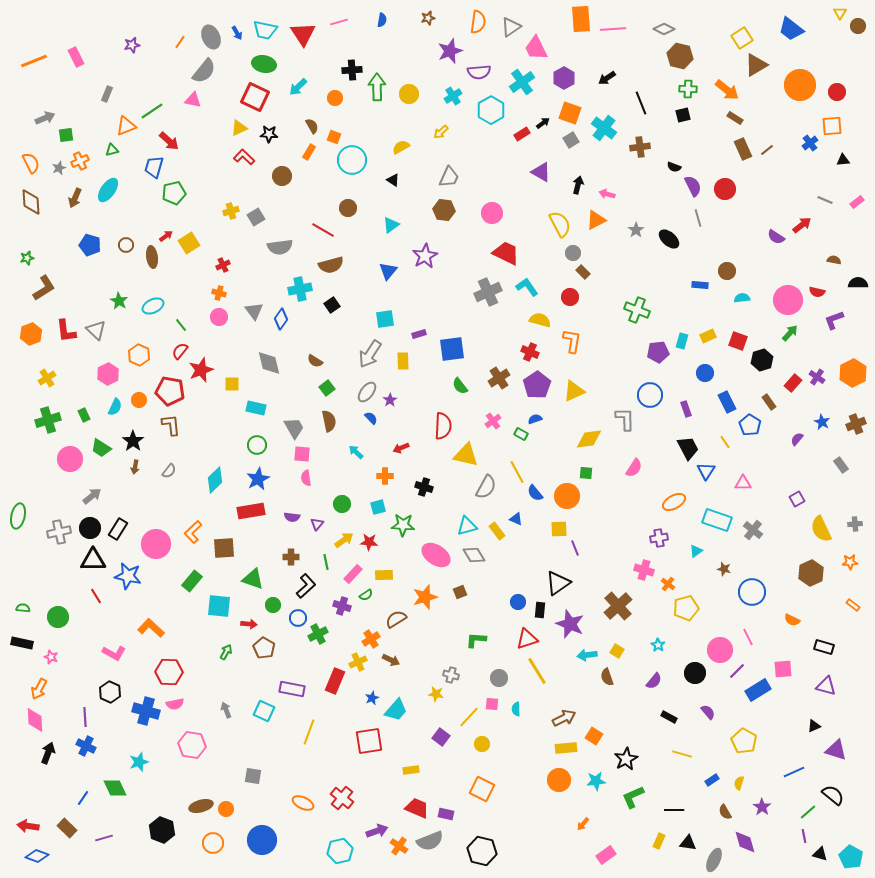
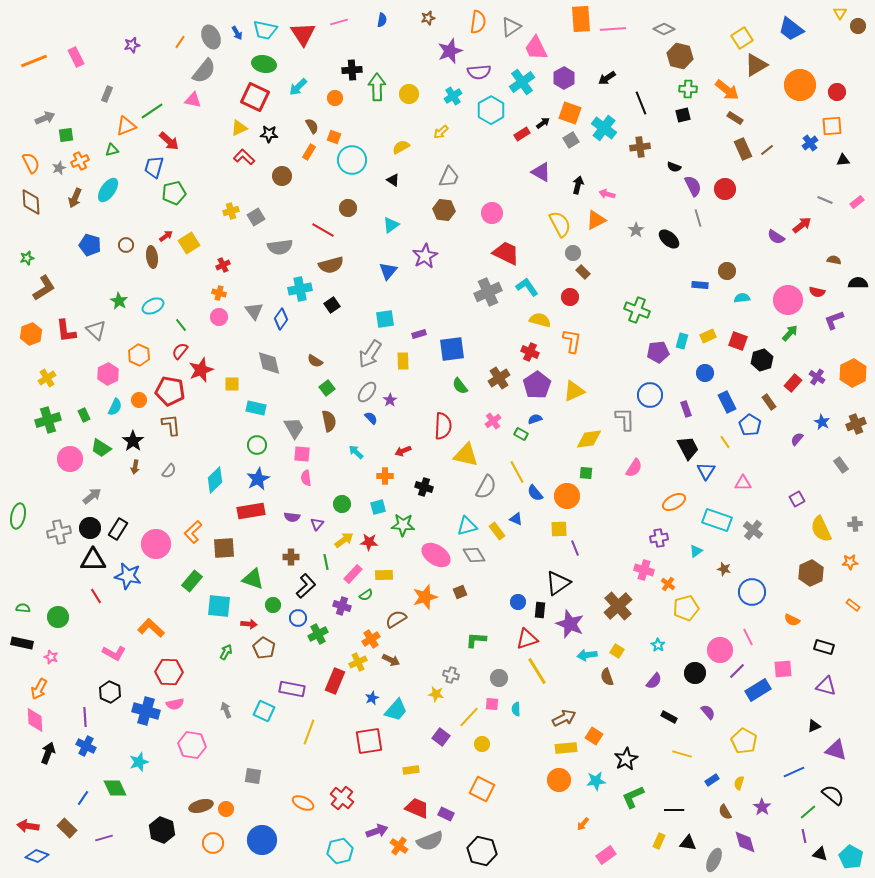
red arrow at (401, 448): moved 2 px right, 3 px down
purple rectangle at (446, 814): rotated 14 degrees clockwise
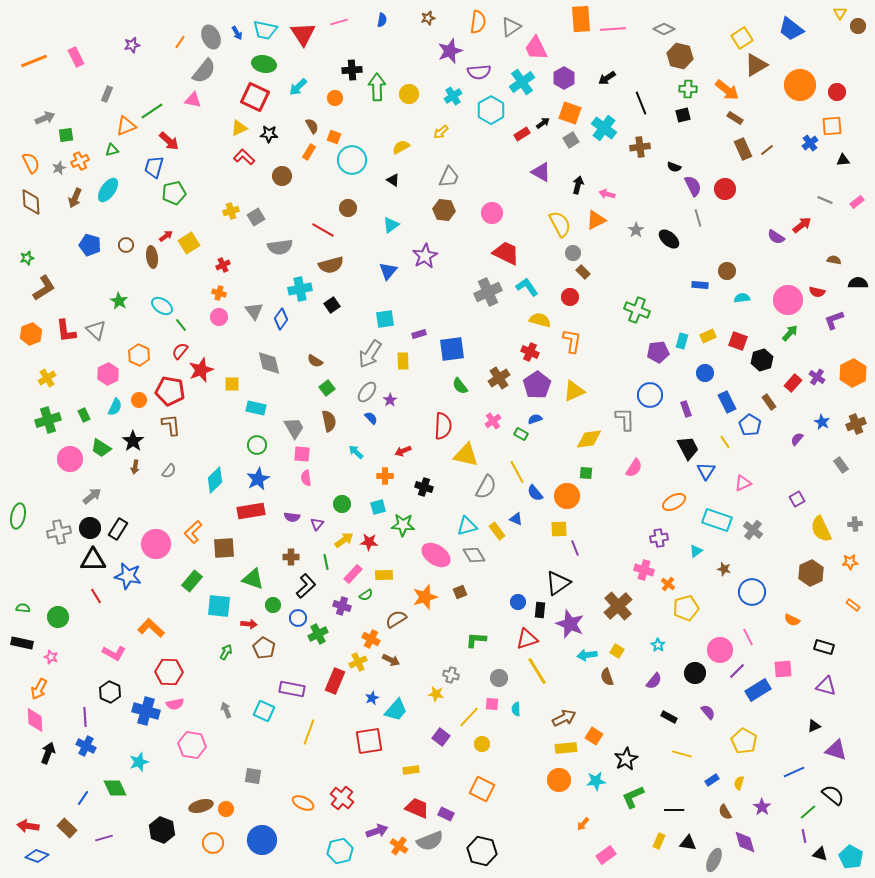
cyan ellipse at (153, 306): moved 9 px right; rotated 60 degrees clockwise
pink triangle at (743, 483): rotated 24 degrees counterclockwise
orange cross at (371, 639): rotated 30 degrees counterclockwise
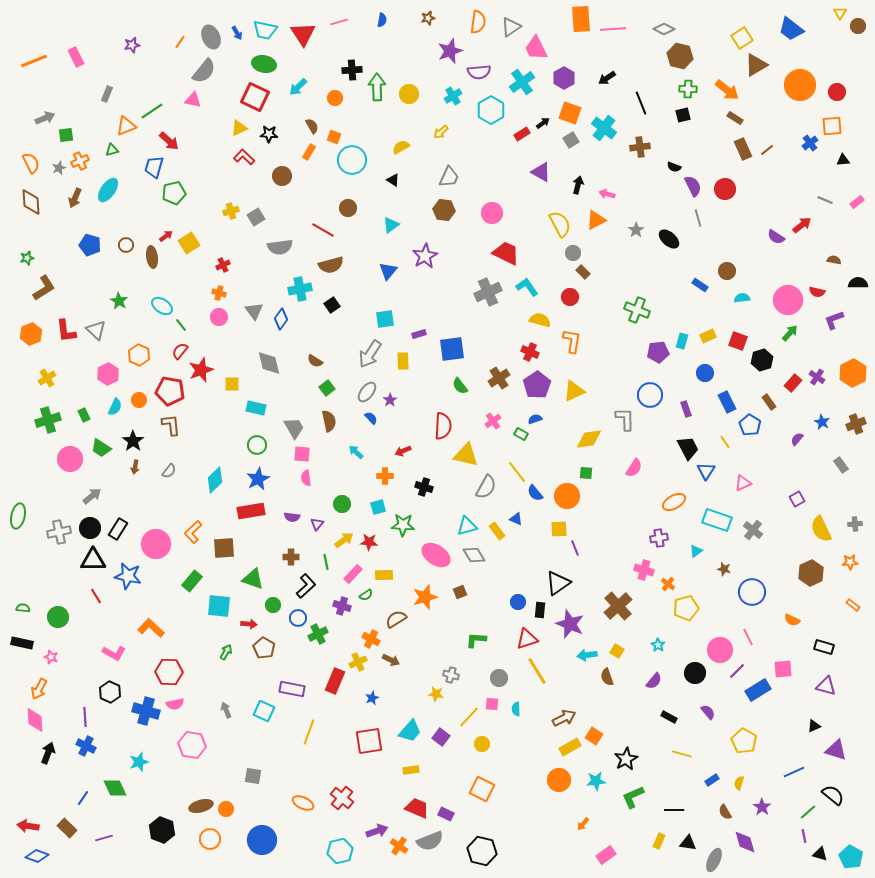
blue rectangle at (700, 285): rotated 28 degrees clockwise
yellow line at (517, 472): rotated 10 degrees counterclockwise
cyan trapezoid at (396, 710): moved 14 px right, 21 px down
yellow rectangle at (566, 748): moved 4 px right, 1 px up; rotated 25 degrees counterclockwise
orange circle at (213, 843): moved 3 px left, 4 px up
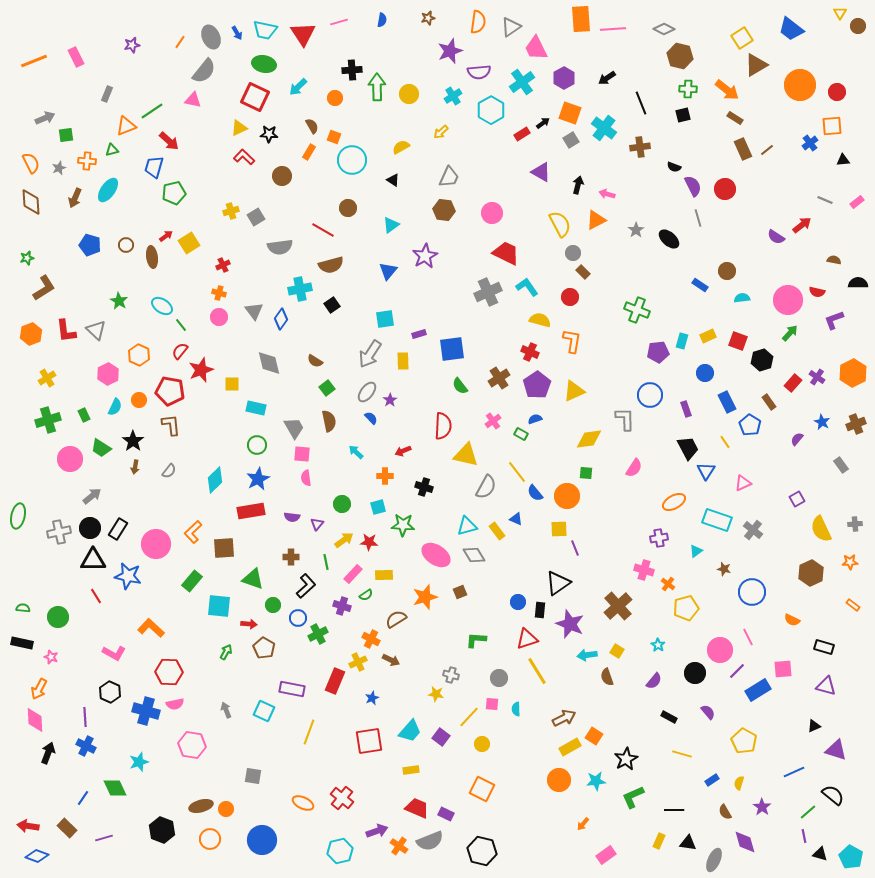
orange cross at (80, 161): moved 7 px right; rotated 30 degrees clockwise
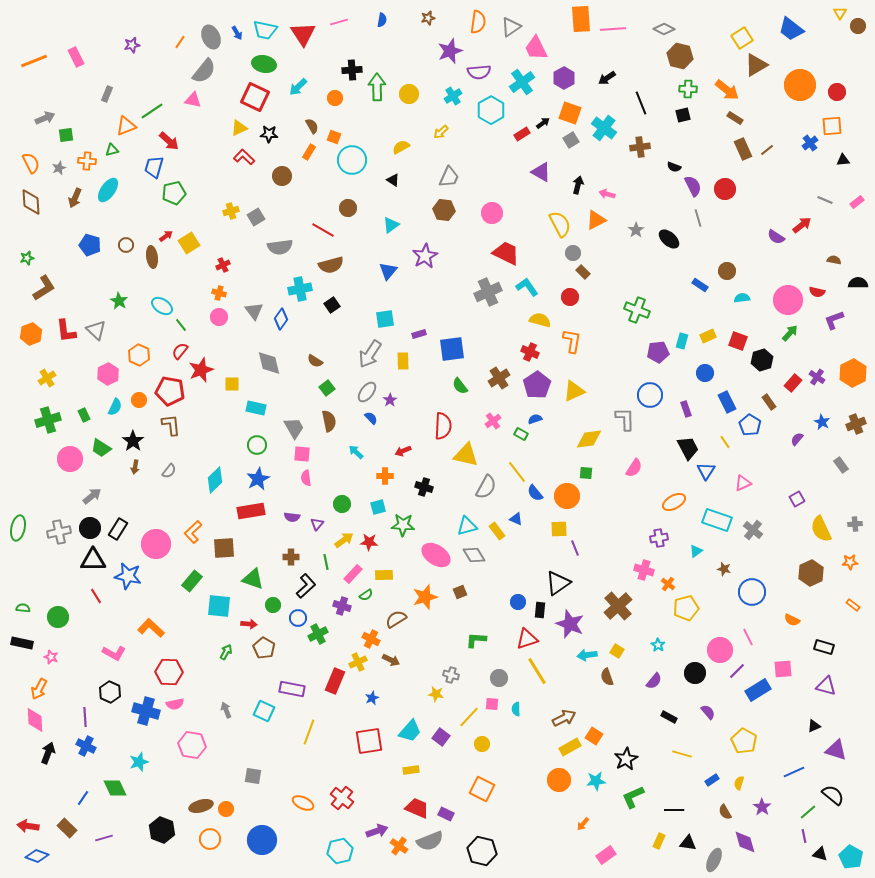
green ellipse at (18, 516): moved 12 px down
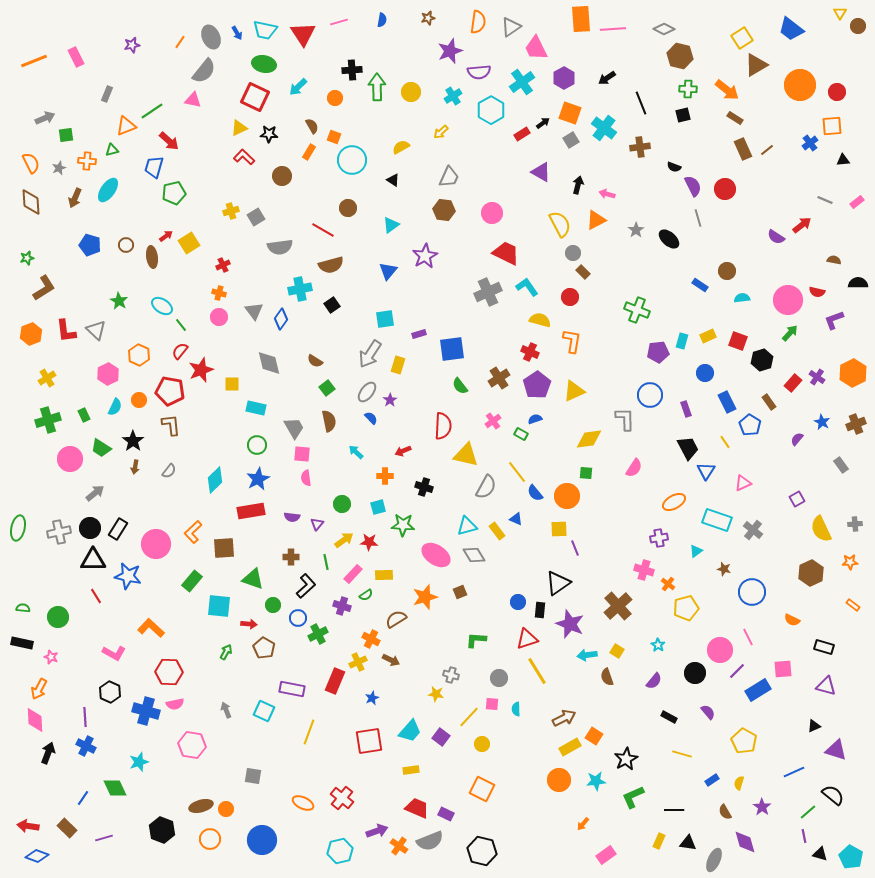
yellow circle at (409, 94): moved 2 px right, 2 px up
yellow rectangle at (403, 361): moved 5 px left, 4 px down; rotated 18 degrees clockwise
gray arrow at (92, 496): moved 3 px right, 3 px up
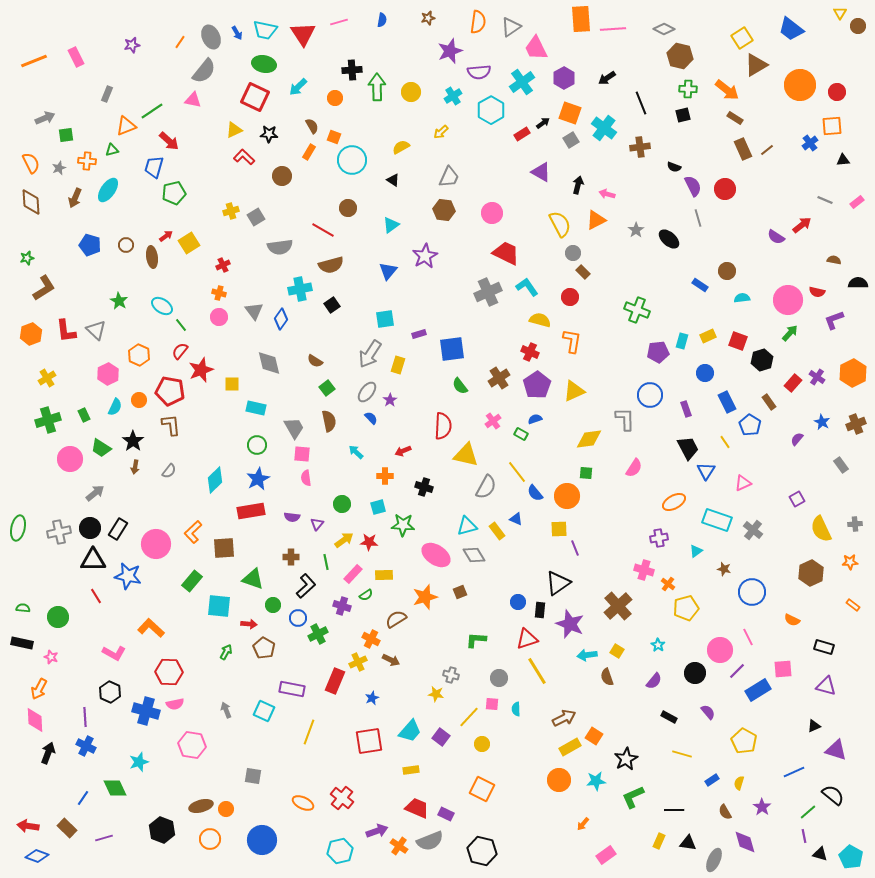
yellow triangle at (239, 128): moved 5 px left, 2 px down
